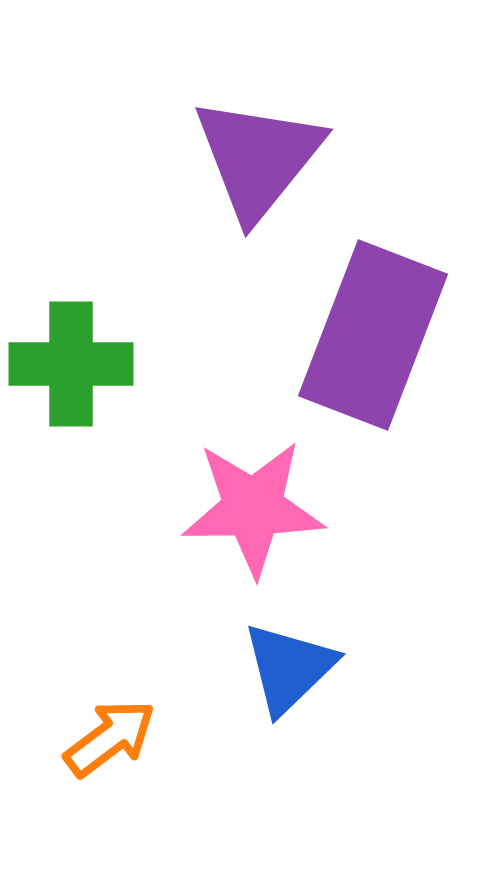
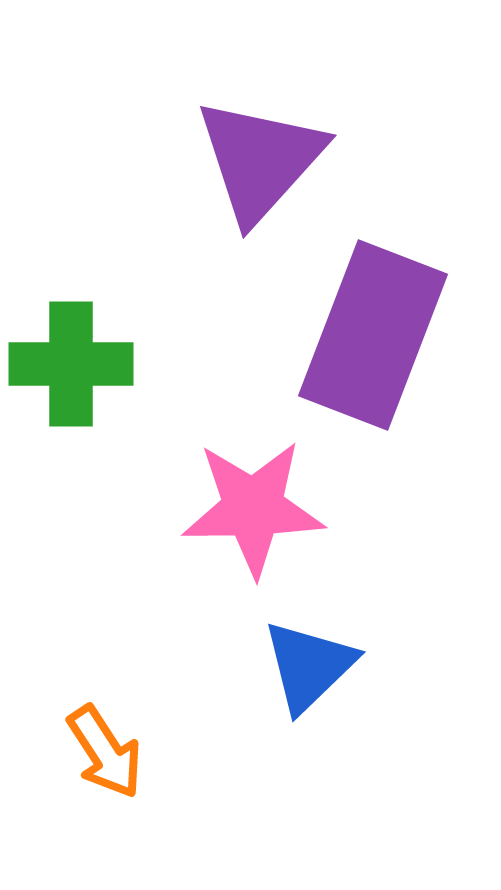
purple triangle: moved 2 px right, 2 px down; rotated 3 degrees clockwise
blue triangle: moved 20 px right, 2 px up
orange arrow: moved 5 px left, 14 px down; rotated 94 degrees clockwise
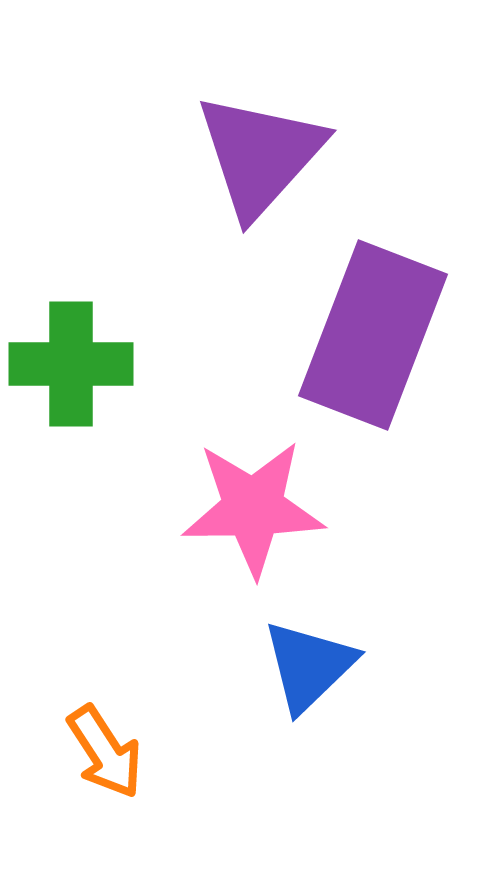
purple triangle: moved 5 px up
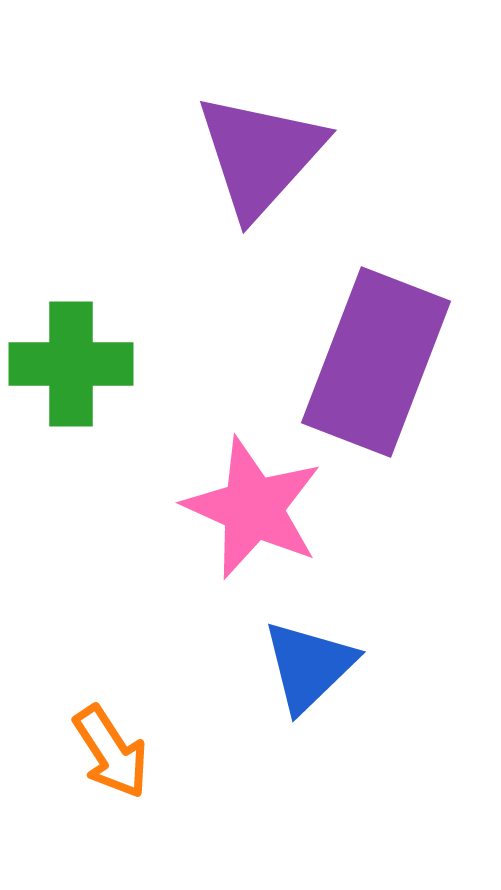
purple rectangle: moved 3 px right, 27 px down
pink star: rotated 25 degrees clockwise
orange arrow: moved 6 px right
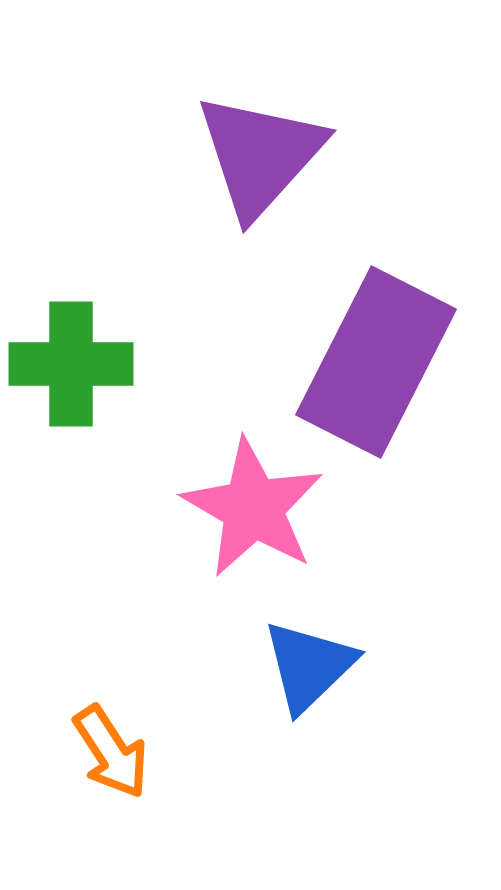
purple rectangle: rotated 6 degrees clockwise
pink star: rotated 6 degrees clockwise
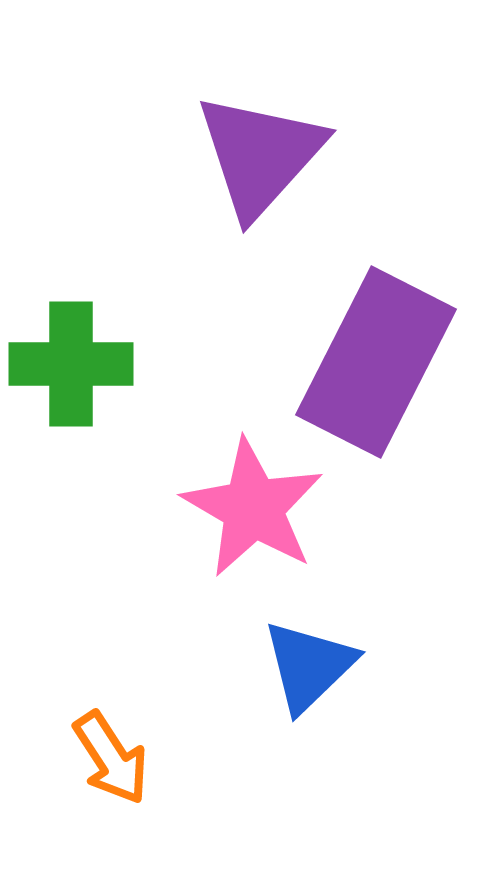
orange arrow: moved 6 px down
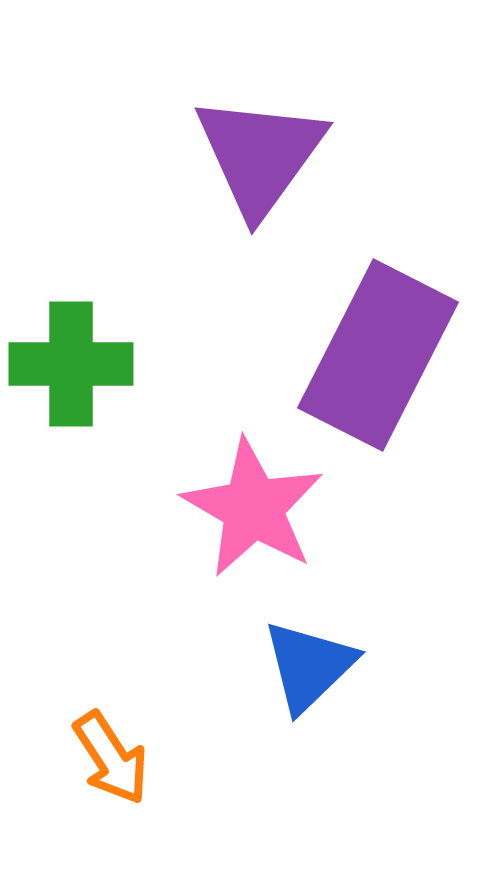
purple triangle: rotated 6 degrees counterclockwise
purple rectangle: moved 2 px right, 7 px up
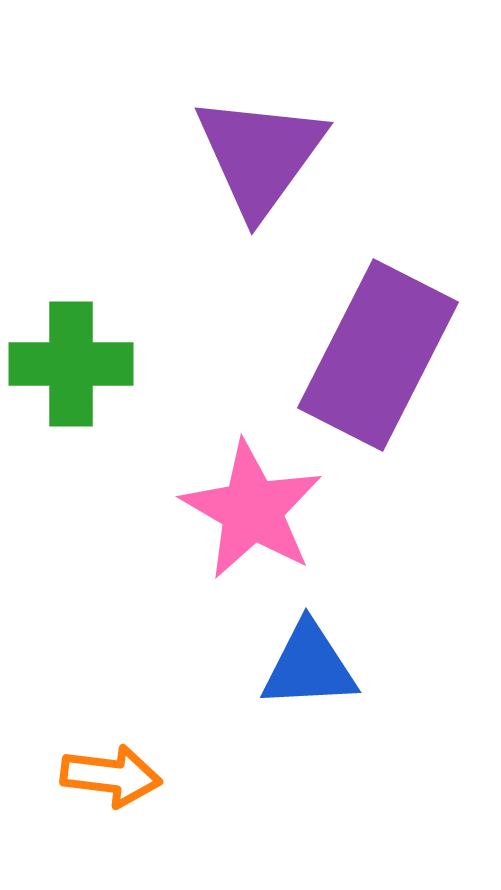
pink star: moved 1 px left, 2 px down
blue triangle: rotated 41 degrees clockwise
orange arrow: moved 18 px down; rotated 50 degrees counterclockwise
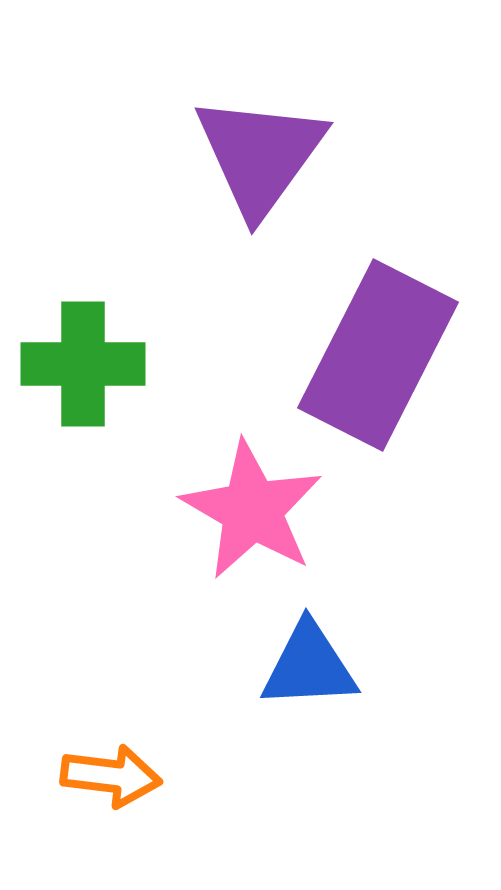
green cross: moved 12 px right
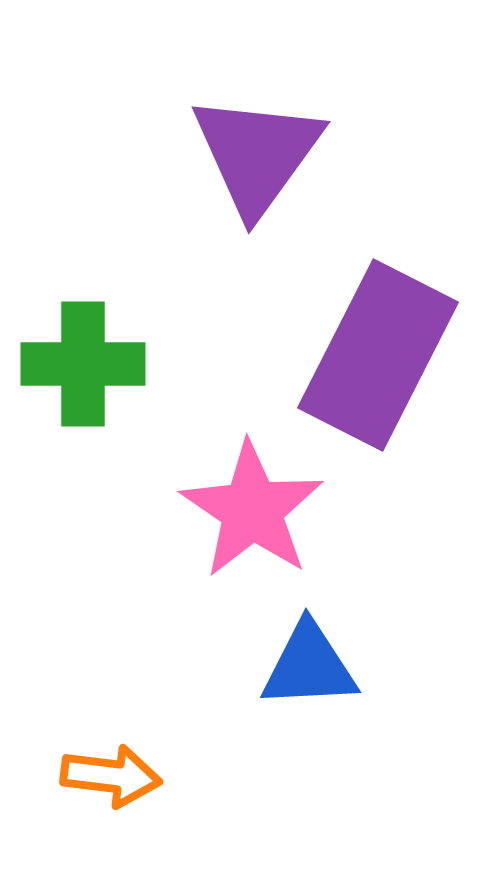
purple triangle: moved 3 px left, 1 px up
pink star: rotated 4 degrees clockwise
